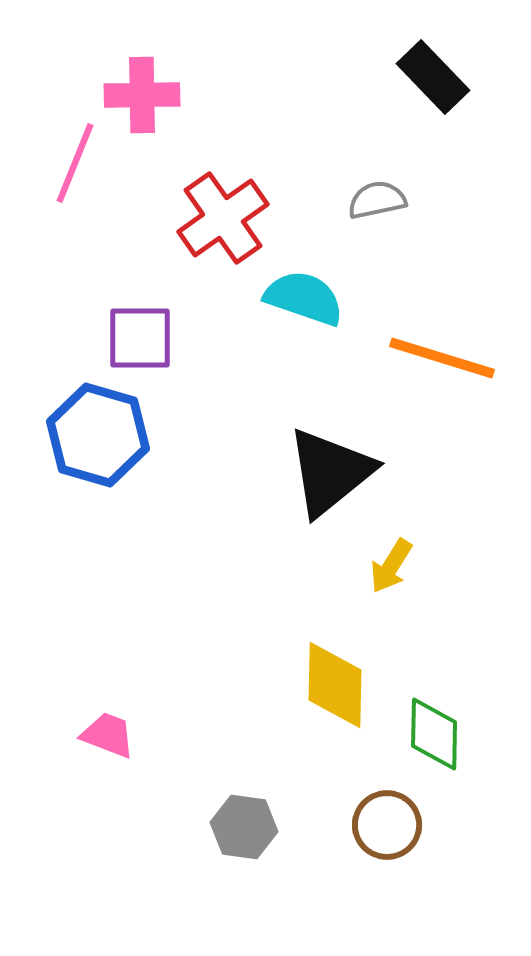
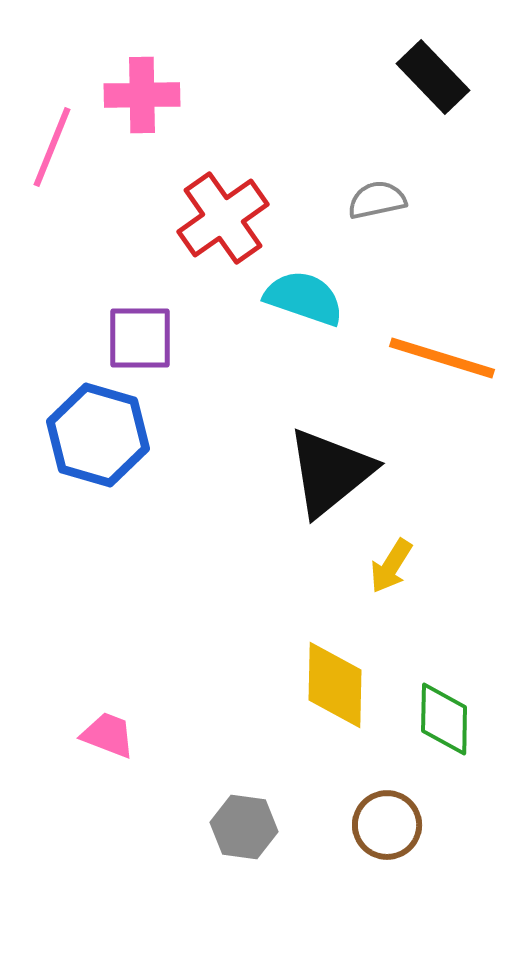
pink line: moved 23 px left, 16 px up
green diamond: moved 10 px right, 15 px up
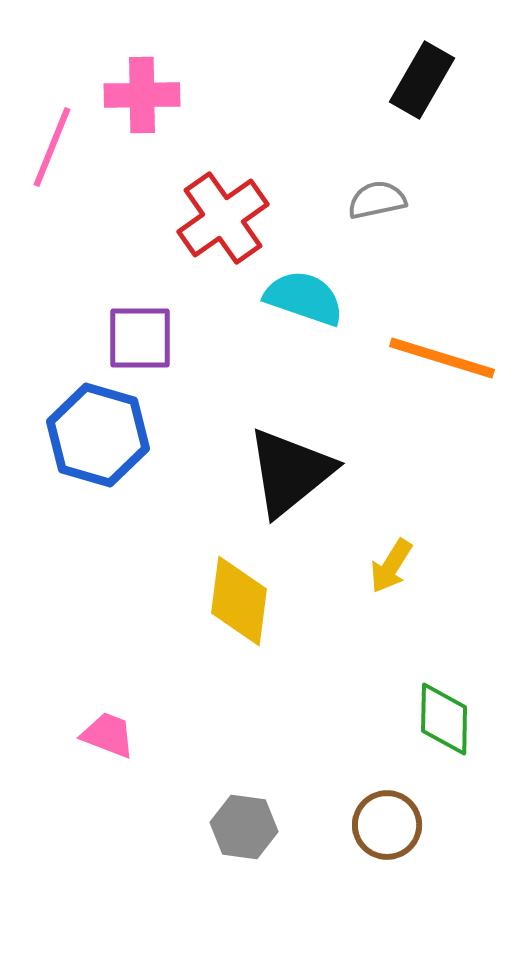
black rectangle: moved 11 px left, 3 px down; rotated 74 degrees clockwise
black triangle: moved 40 px left
yellow diamond: moved 96 px left, 84 px up; rotated 6 degrees clockwise
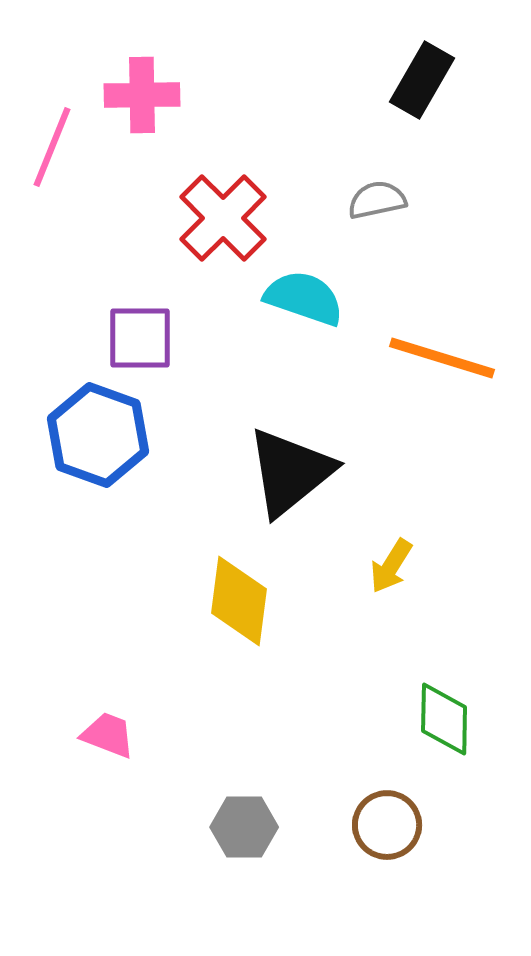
red cross: rotated 10 degrees counterclockwise
blue hexagon: rotated 4 degrees clockwise
gray hexagon: rotated 8 degrees counterclockwise
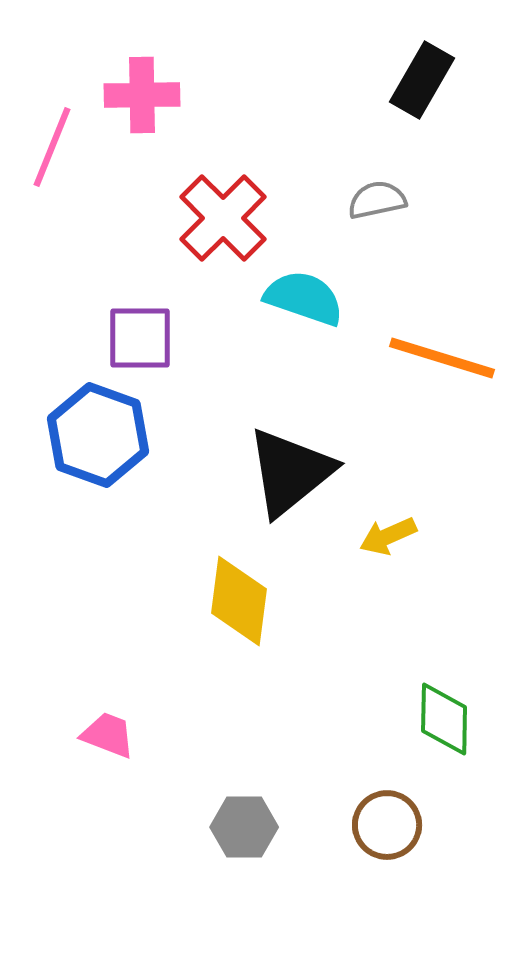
yellow arrow: moved 3 px left, 30 px up; rotated 34 degrees clockwise
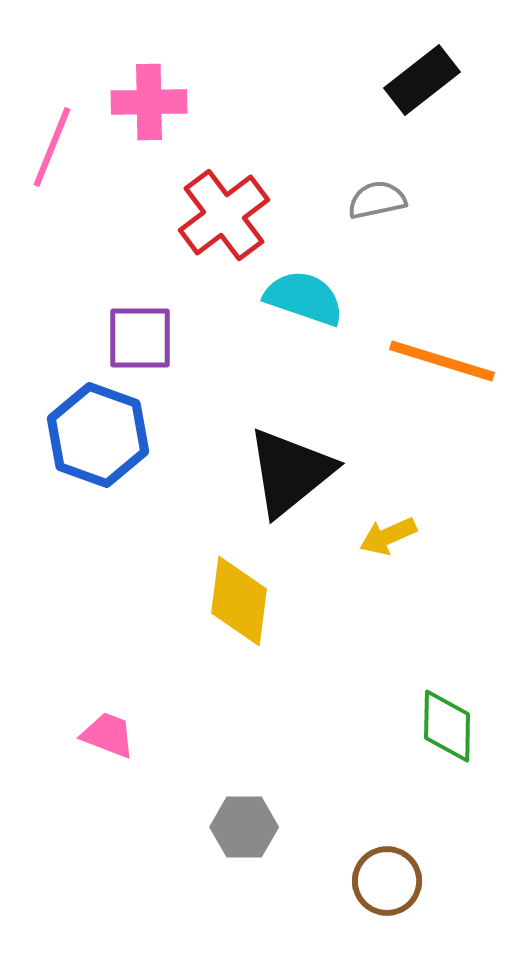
black rectangle: rotated 22 degrees clockwise
pink cross: moved 7 px right, 7 px down
red cross: moved 1 px right, 3 px up; rotated 8 degrees clockwise
orange line: moved 3 px down
green diamond: moved 3 px right, 7 px down
brown circle: moved 56 px down
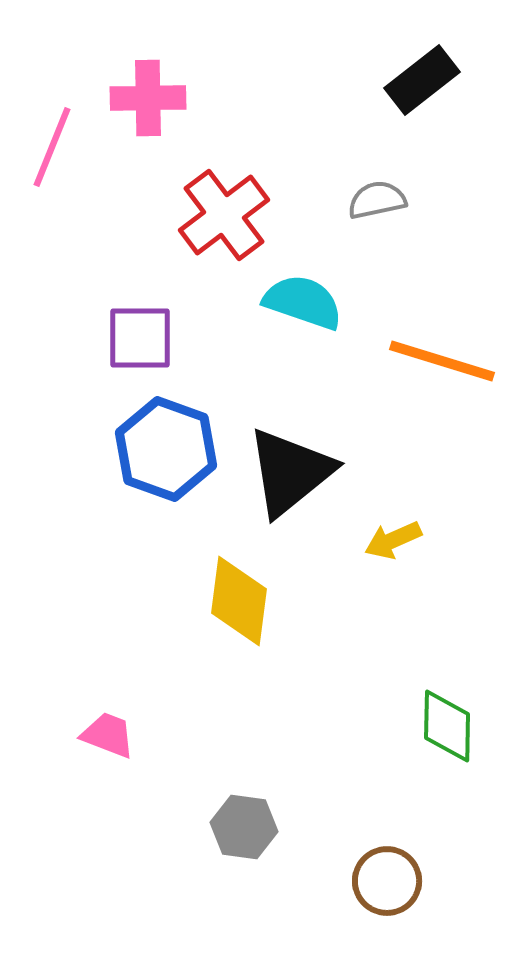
pink cross: moved 1 px left, 4 px up
cyan semicircle: moved 1 px left, 4 px down
blue hexagon: moved 68 px right, 14 px down
yellow arrow: moved 5 px right, 4 px down
gray hexagon: rotated 8 degrees clockwise
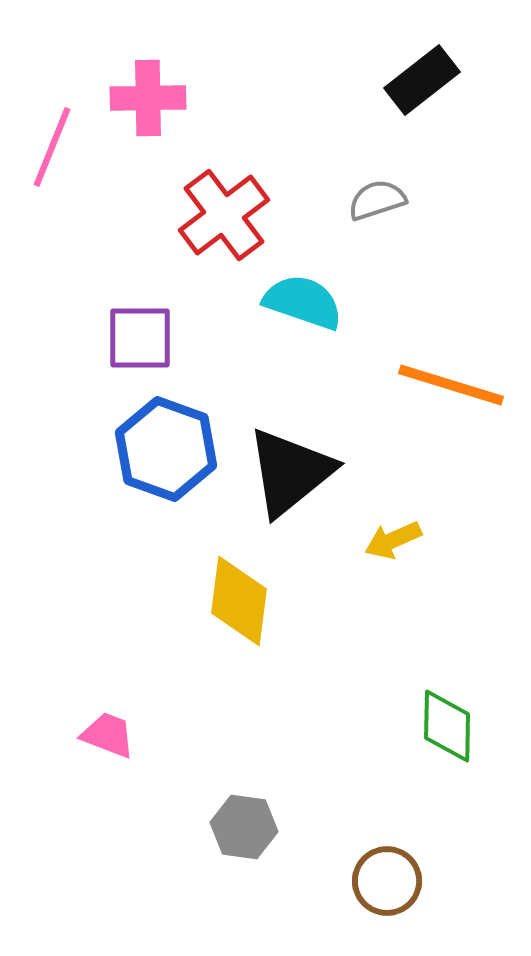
gray semicircle: rotated 6 degrees counterclockwise
orange line: moved 9 px right, 24 px down
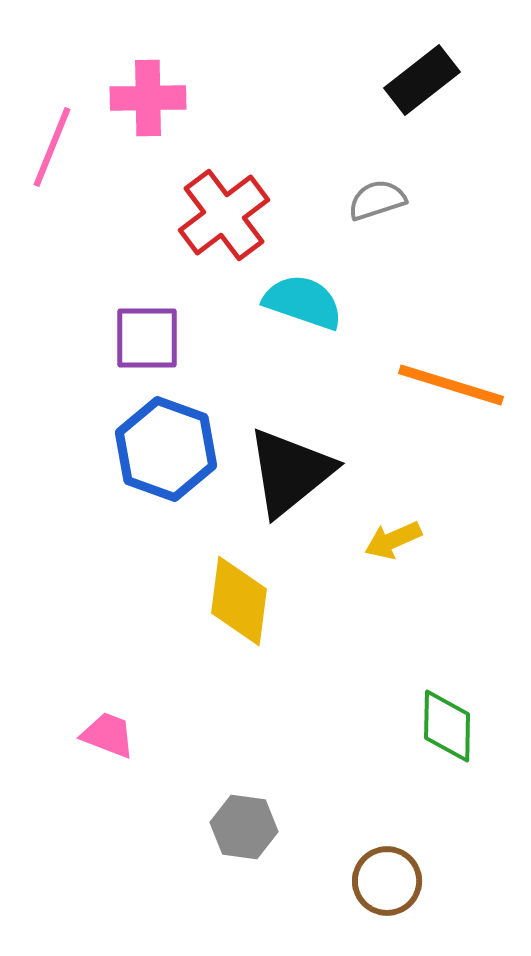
purple square: moved 7 px right
